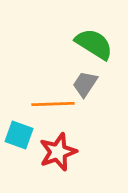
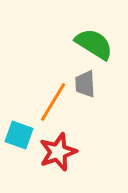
gray trapezoid: rotated 36 degrees counterclockwise
orange line: moved 2 px up; rotated 57 degrees counterclockwise
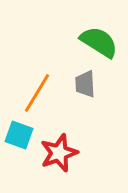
green semicircle: moved 5 px right, 2 px up
orange line: moved 16 px left, 9 px up
red star: moved 1 px right, 1 px down
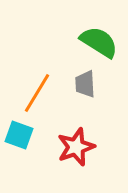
red star: moved 17 px right, 6 px up
